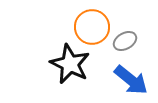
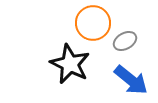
orange circle: moved 1 px right, 4 px up
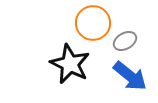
blue arrow: moved 1 px left, 4 px up
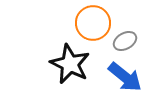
blue arrow: moved 5 px left, 1 px down
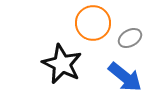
gray ellipse: moved 5 px right, 3 px up
black star: moved 8 px left
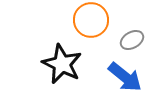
orange circle: moved 2 px left, 3 px up
gray ellipse: moved 2 px right, 2 px down
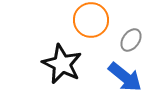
gray ellipse: moved 1 px left; rotated 25 degrees counterclockwise
